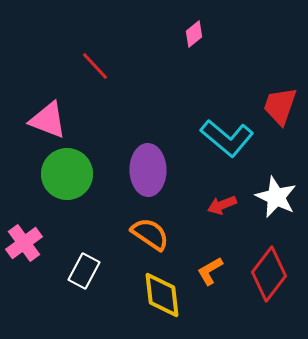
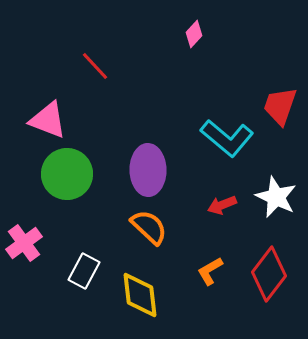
pink diamond: rotated 8 degrees counterclockwise
orange semicircle: moved 1 px left, 7 px up; rotated 9 degrees clockwise
yellow diamond: moved 22 px left
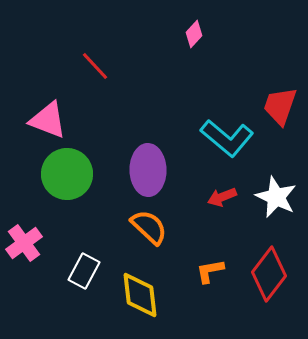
red arrow: moved 8 px up
orange L-shape: rotated 20 degrees clockwise
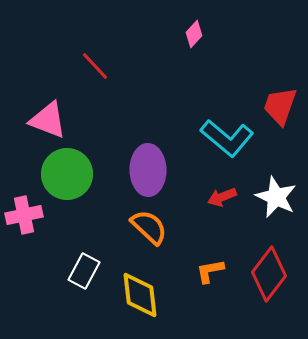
pink cross: moved 28 px up; rotated 24 degrees clockwise
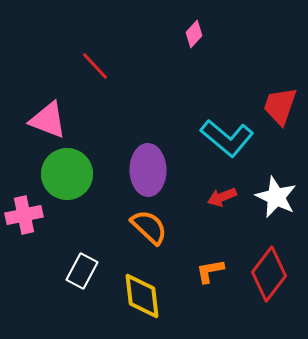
white rectangle: moved 2 px left
yellow diamond: moved 2 px right, 1 px down
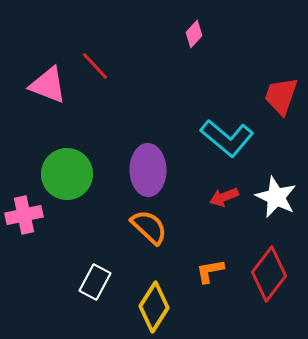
red trapezoid: moved 1 px right, 10 px up
pink triangle: moved 35 px up
red arrow: moved 2 px right
white rectangle: moved 13 px right, 11 px down
yellow diamond: moved 12 px right, 11 px down; rotated 39 degrees clockwise
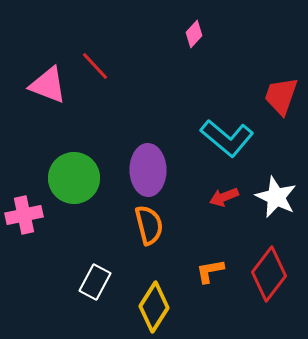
green circle: moved 7 px right, 4 px down
orange semicircle: moved 2 px up; rotated 33 degrees clockwise
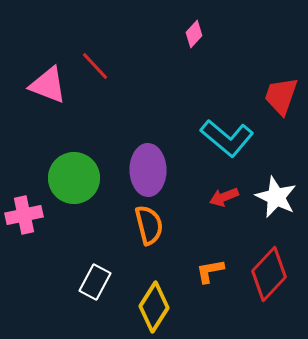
red diamond: rotated 6 degrees clockwise
